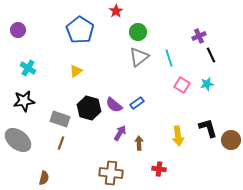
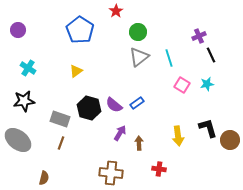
brown circle: moved 1 px left
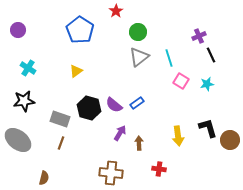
pink square: moved 1 px left, 4 px up
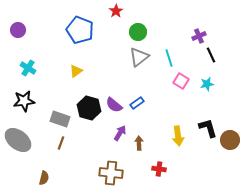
blue pentagon: rotated 12 degrees counterclockwise
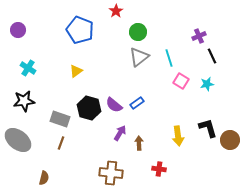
black line: moved 1 px right, 1 px down
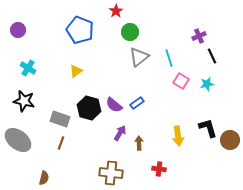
green circle: moved 8 px left
black star: rotated 20 degrees clockwise
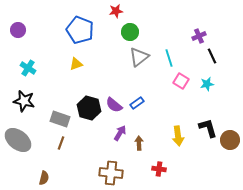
red star: rotated 24 degrees clockwise
yellow triangle: moved 7 px up; rotated 16 degrees clockwise
